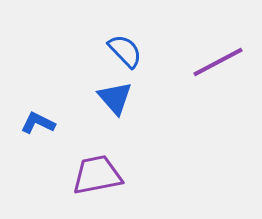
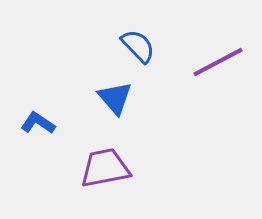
blue semicircle: moved 13 px right, 5 px up
blue L-shape: rotated 8 degrees clockwise
purple trapezoid: moved 8 px right, 7 px up
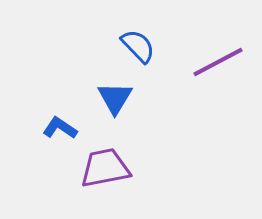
blue triangle: rotated 12 degrees clockwise
blue L-shape: moved 22 px right, 5 px down
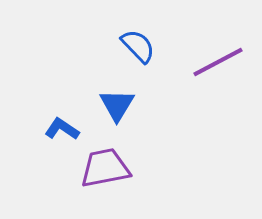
blue triangle: moved 2 px right, 7 px down
blue L-shape: moved 2 px right, 1 px down
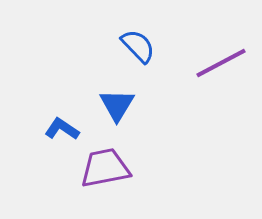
purple line: moved 3 px right, 1 px down
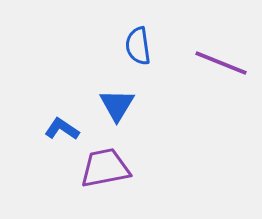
blue semicircle: rotated 144 degrees counterclockwise
purple line: rotated 50 degrees clockwise
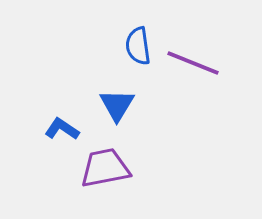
purple line: moved 28 px left
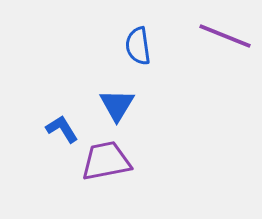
purple line: moved 32 px right, 27 px up
blue L-shape: rotated 24 degrees clockwise
purple trapezoid: moved 1 px right, 7 px up
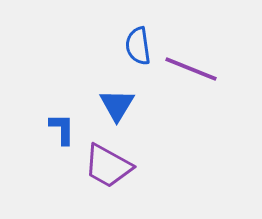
purple line: moved 34 px left, 33 px down
blue L-shape: rotated 32 degrees clockwise
purple trapezoid: moved 2 px right, 5 px down; rotated 140 degrees counterclockwise
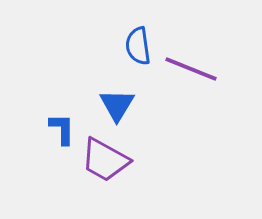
purple trapezoid: moved 3 px left, 6 px up
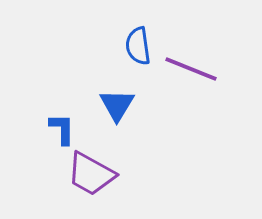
purple trapezoid: moved 14 px left, 14 px down
